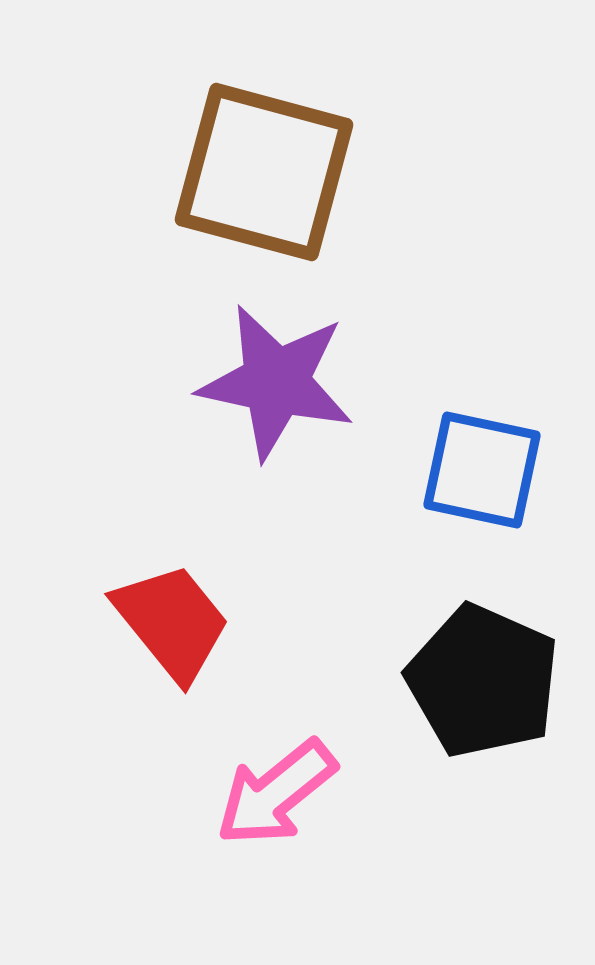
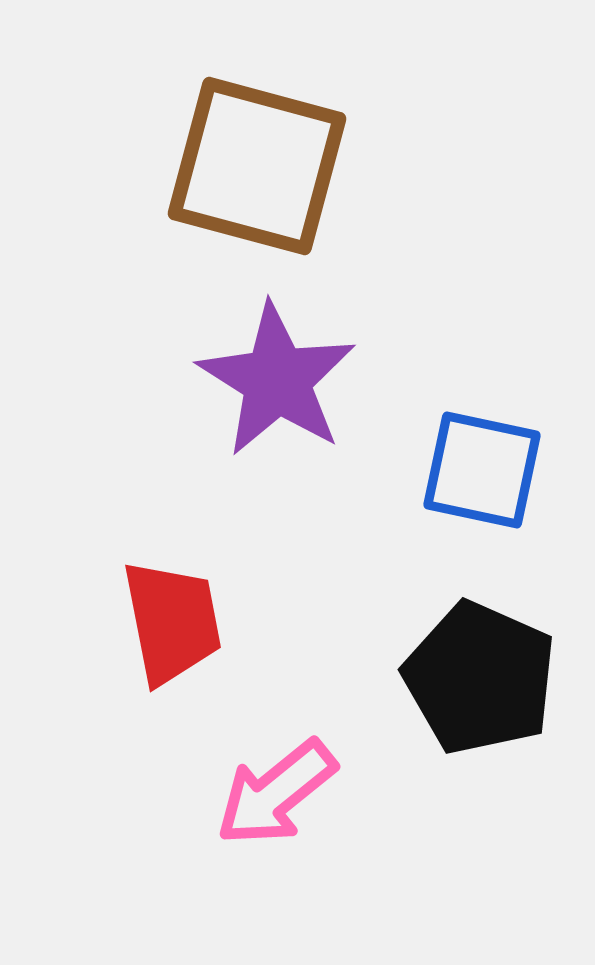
brown square: moved 7 px left, 6 px up
purple star: moved 1 px right, 2 px up; rotated 20 degrees clockwise
red trapezoid: rotated 28 degrees clockwise
black pentagon: moved 3 px left, 3 px up
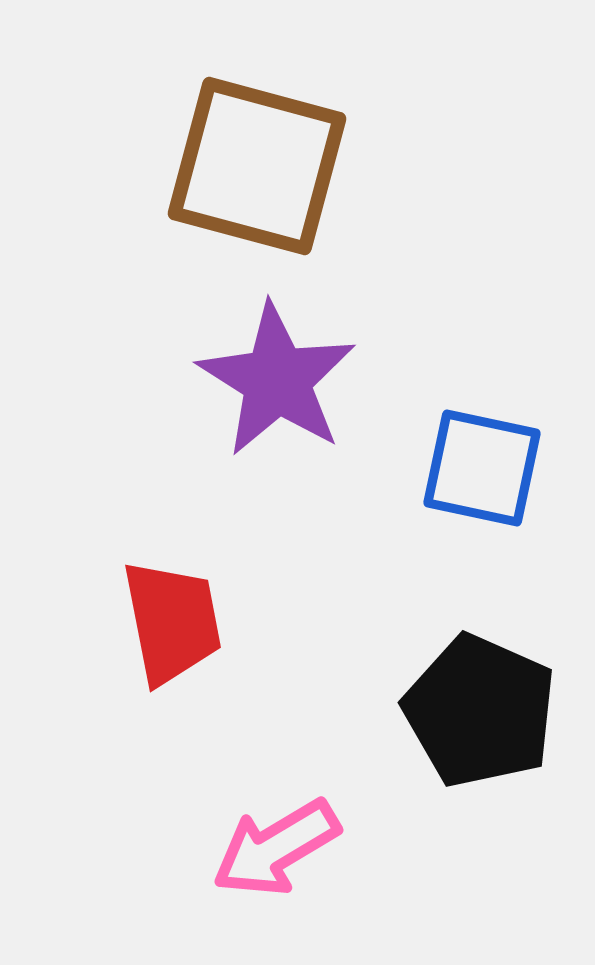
blue square: moved 2 px up
black pentagon: moved 33 px down
pink arrow: moved 55 px down; rotated 8 degrees clockwise
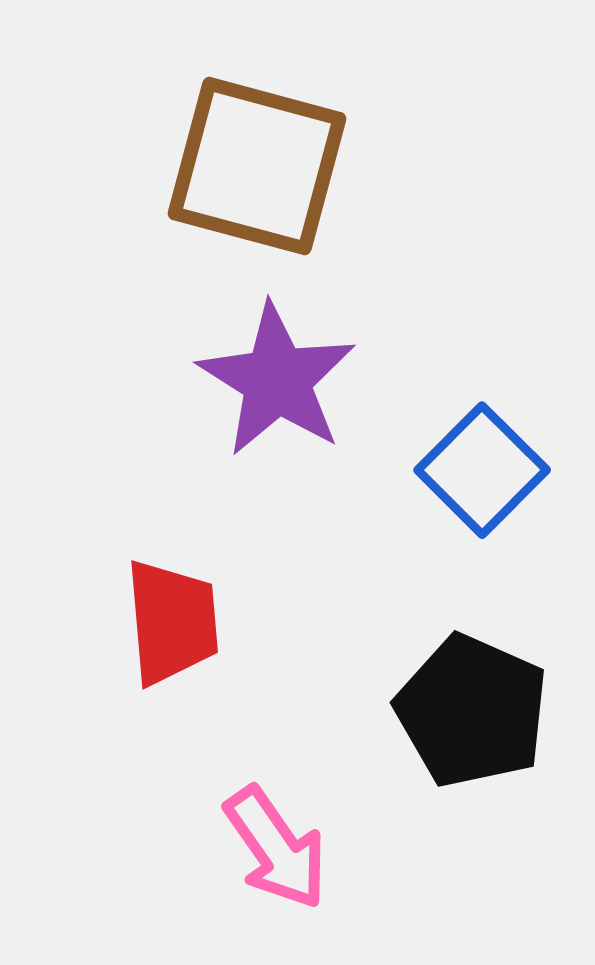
blue square: moved 2 px down; rotated 33 degrees clockwise
red trapezoid: rotated 6 degrees clockwise
black pentagon: moved 8 px left
pink arrow: rotated 94 degrees counterclockwise
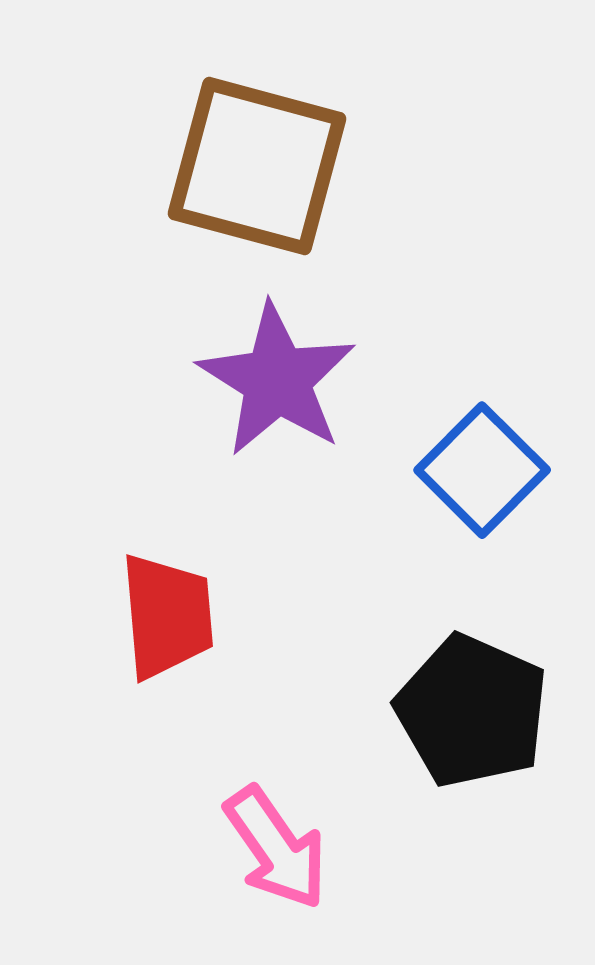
red trapezoid: moved 5 px left, 6 px up
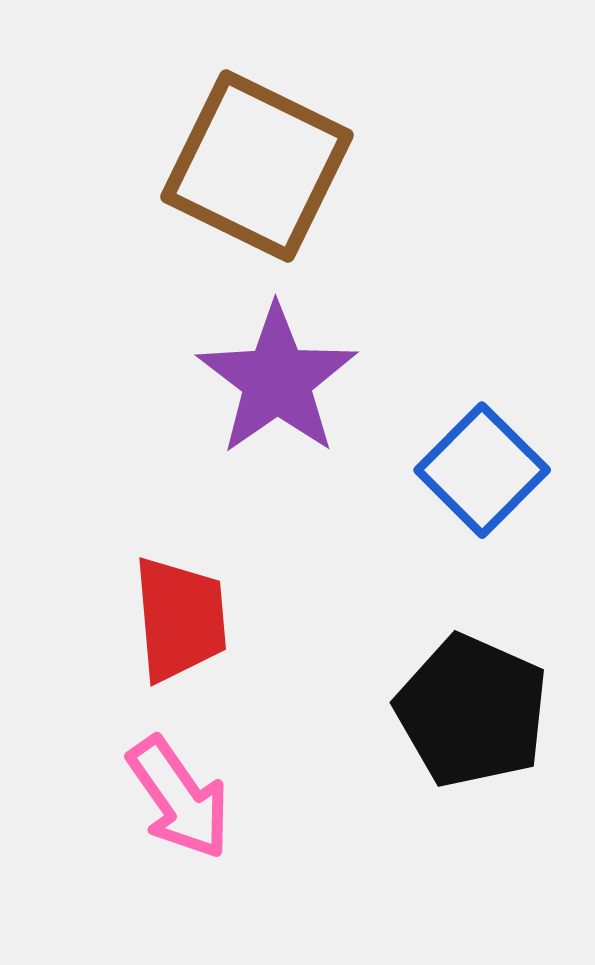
brown square: rotated 11 degrees clockwise
purple star: rotated 5 degrees clockwise
red trapezoid: moved 13 px right, 3 px down
pink arrow: moved 97 px left, 50 px up
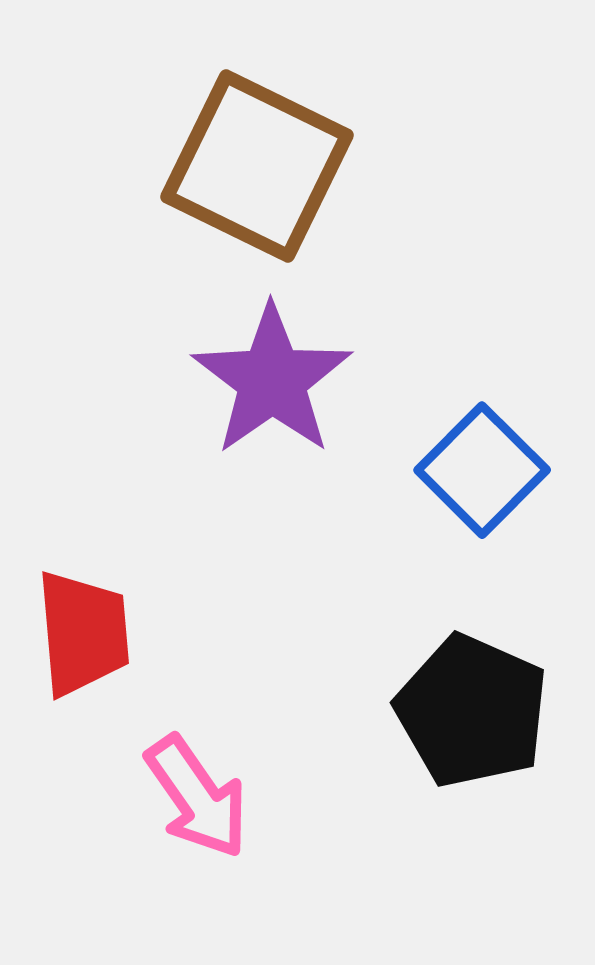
purple star: moved 5 px left
red trapezoid: moved 97 px left, 14 px down
pink arrow: moved 18 px right, 1 px up
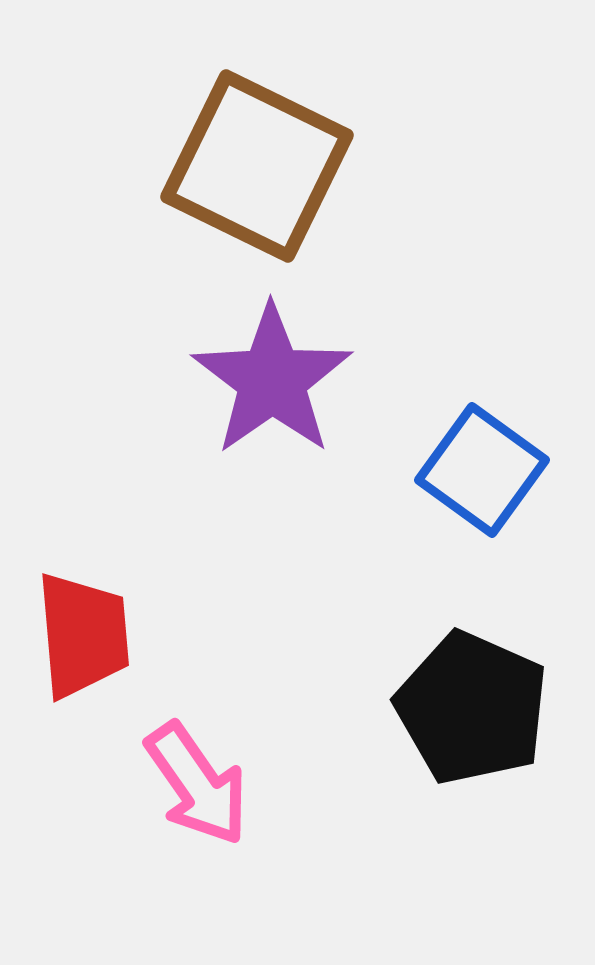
blue square: rotated 9 degrees counterclockwise
red trapezoid: moved 2 px down
black pentagon: moved 3 px up
pink arrow: moved 13 px up
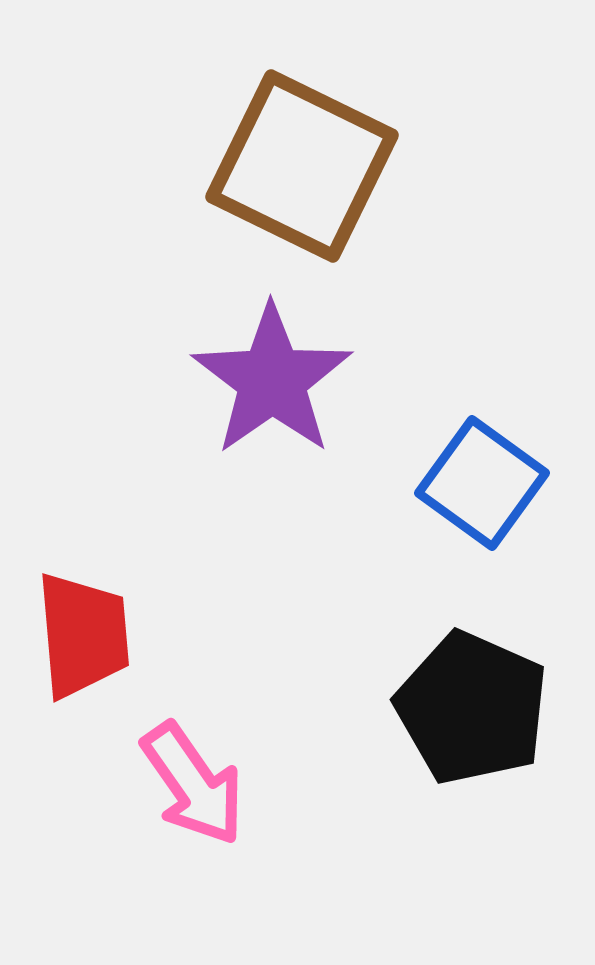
brown square: moved 45 px right
blue square: moved 13 px down
pink arrow: moved 4 px left
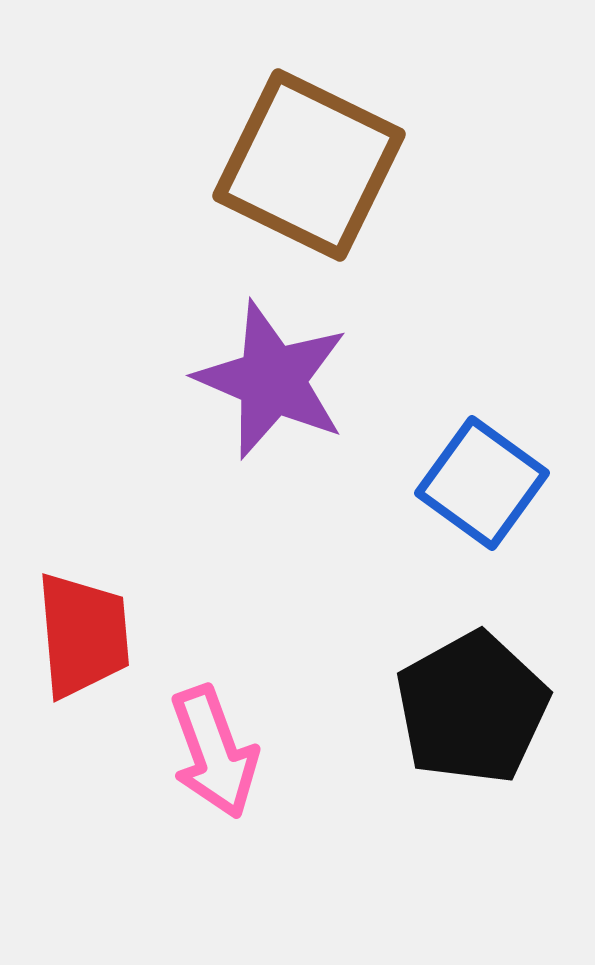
brown square: moved 7 px right, 1 px up
purple star: rotated 14 degrees counterclockwise
black pentagon: rotated 19 degrees clockwise
pink arrow: moved 21 px right, 32 px up; rotated 15 degrees clockwise
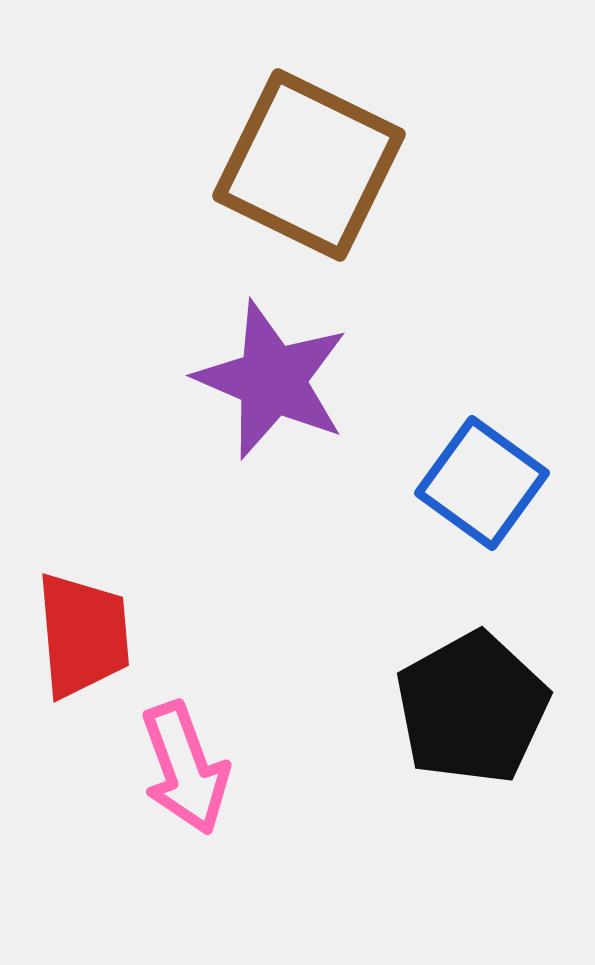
pink arrow: moved 29 px left, 16 px down
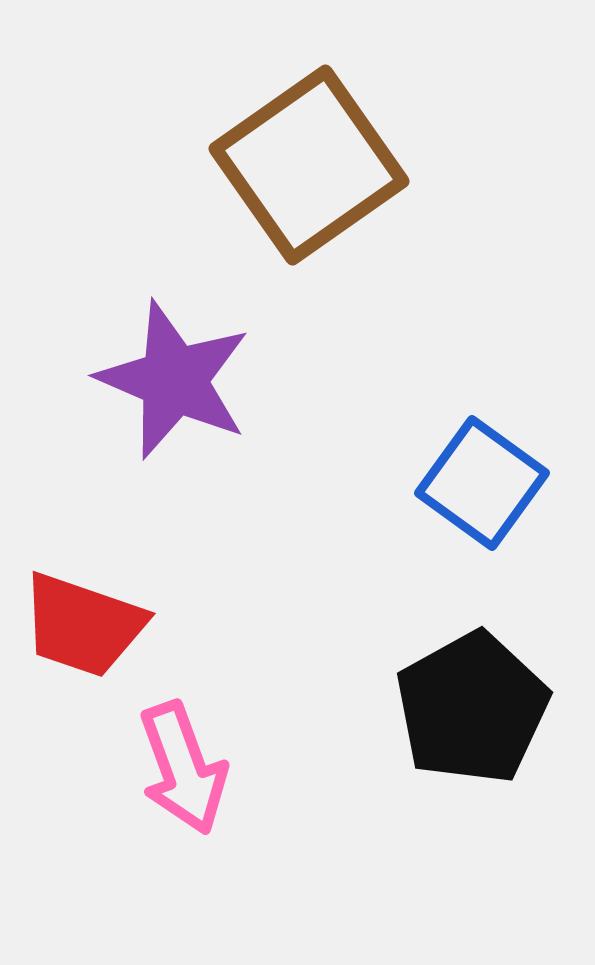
brown square: rotated 29 degrees clockwise
purple star: moved 98 px left
red trapezoid: moved 10 px up; rotated 114 degrees clockwise
pink arrow: moved 2 px left
